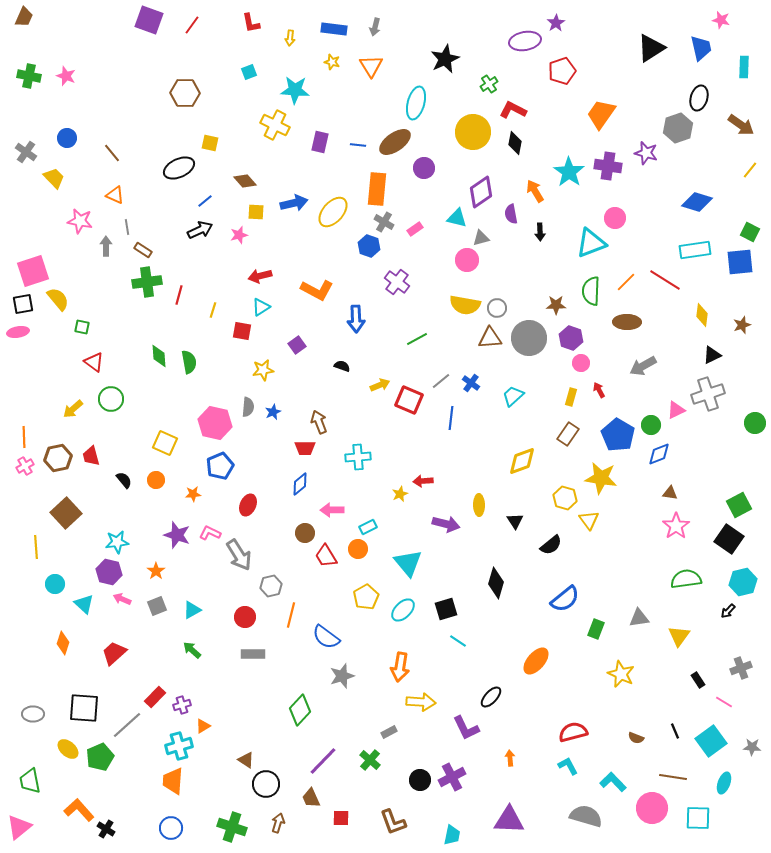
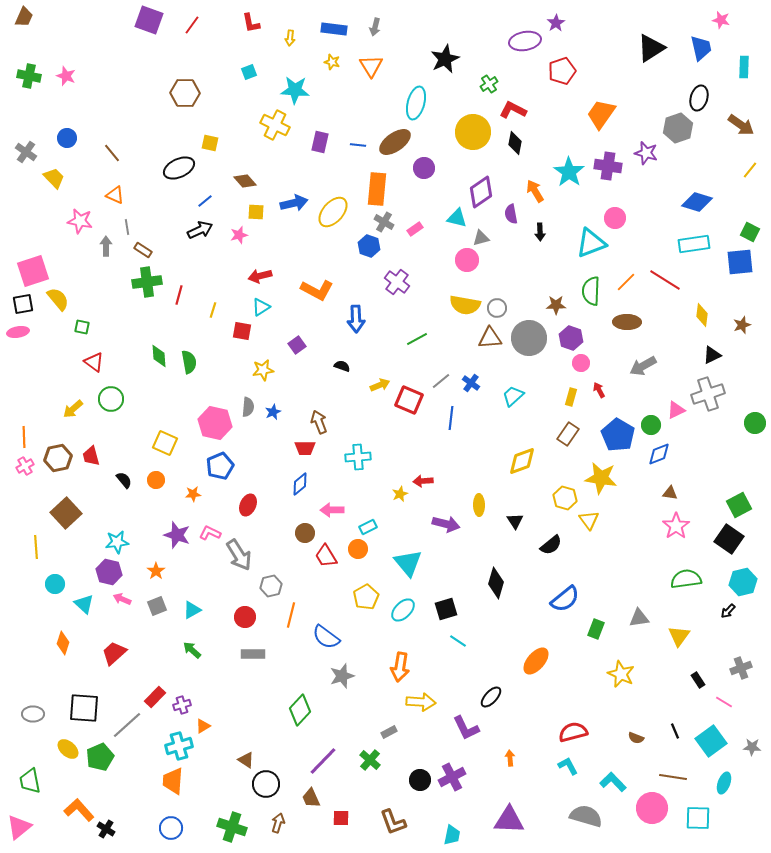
cyan rectangle at (695, 250): moved 1 px left, 6 px up
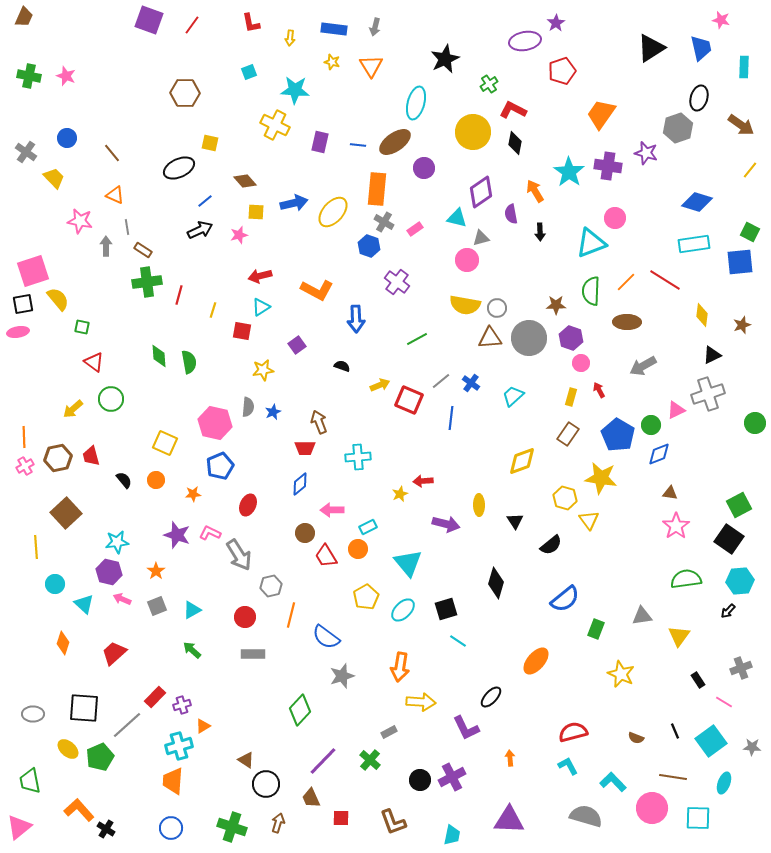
cyan hexagon at (743, 582): moved 3 px left, 1 px up; rotated 8 degrees clockwise
gray triangle at (639, 618): moved 3 px right, 2 px up
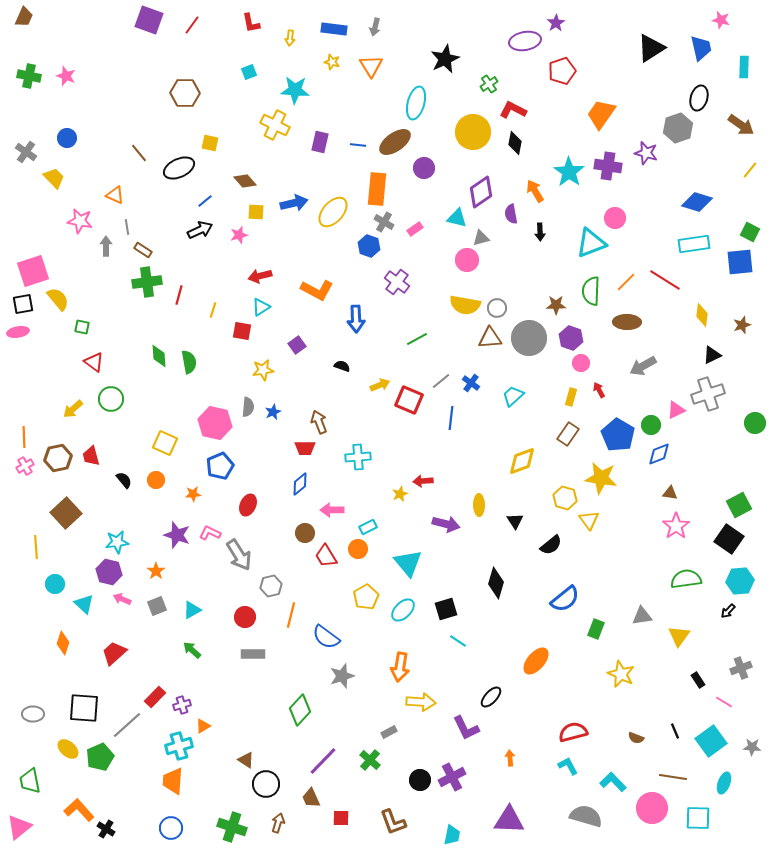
brown line at (112, 153): moved 27 px right
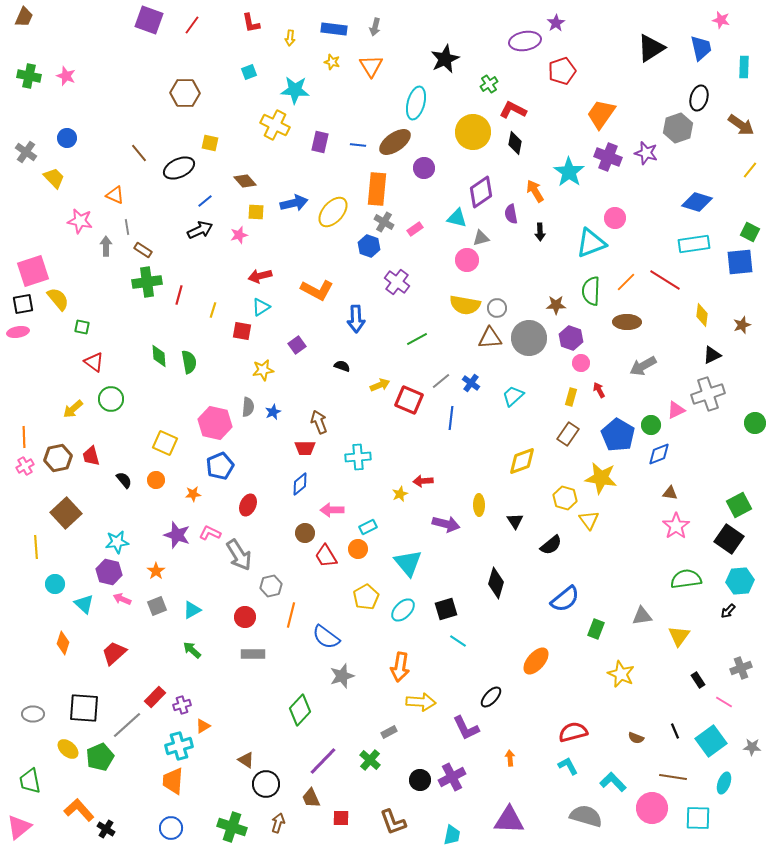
purple cross at (608, 166): moved 9 px up; rotated 12 degrees clockwise
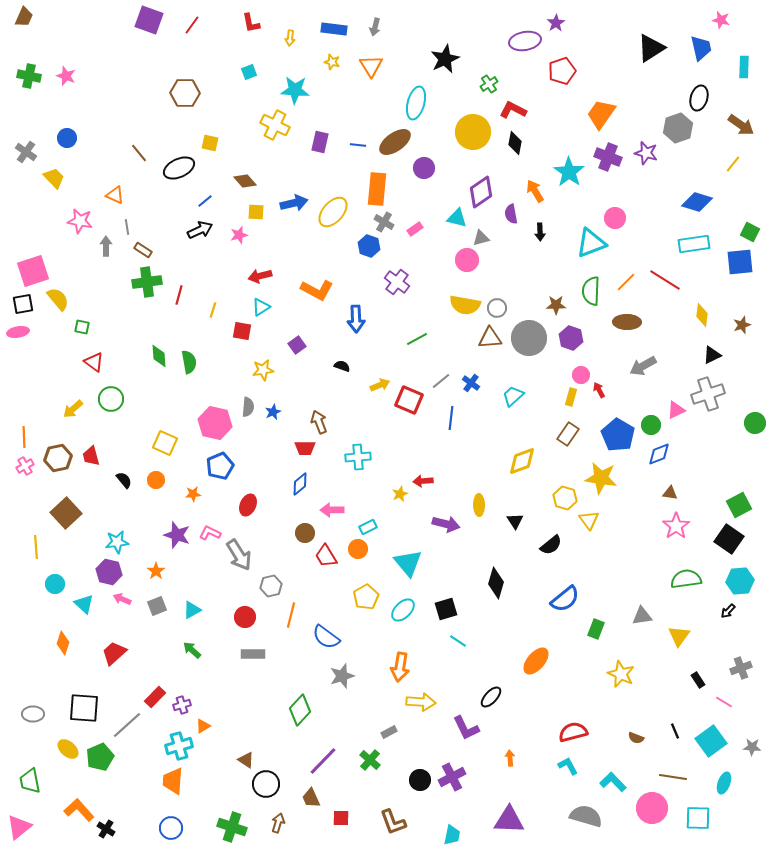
yellow line at (750, 170): moved 17 px left, 6 px up
pink circle at (581, 363): moved 12 px down
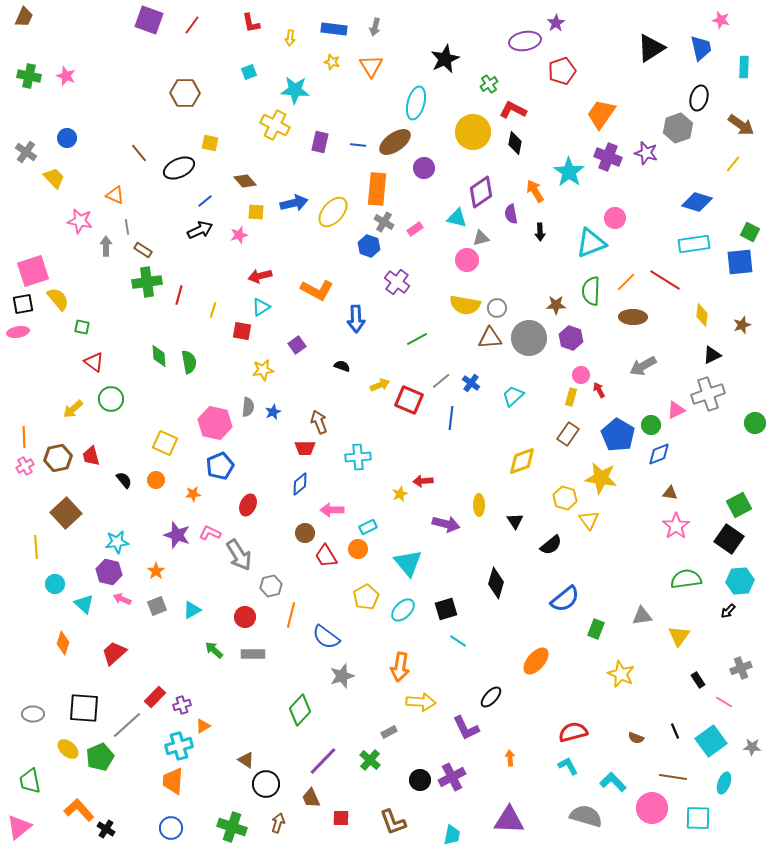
brown ellipse at (627, 322): moved 6 px right, 5 px up
green arrow at (192, 650): moved 22 px right
